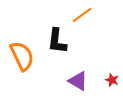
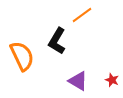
black L-shape: rotated 24 degrees clockwise
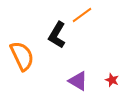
black L-shape: moved 6 px up
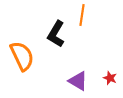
orange line: rotated 45 degrees counterclockwise
black L-shape: moved 1 px left, 1 px up
red star: moved 2 px left, 2 px up
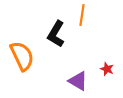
red star: moved 3 px left, 9 px up
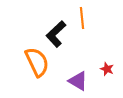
orange line: moved 3 px down; rotated 15 degrees counterclockwise
black L-shape: rotated 16 degrees clockwise
orange semicircle: moved 15 px right, 6 px down
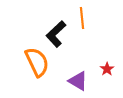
red star: rotated 16 degrees clockwise
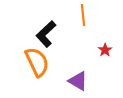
orange line: moved 1 px right, 3 px up
black L-shape: moved 10 px left
red star: moved 2 px left, 19 px up
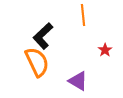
black L-shape: moved 3 px left, 2 px down
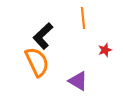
orange line: moved 3 px down
red star: rotated 16 degrees clockwise
